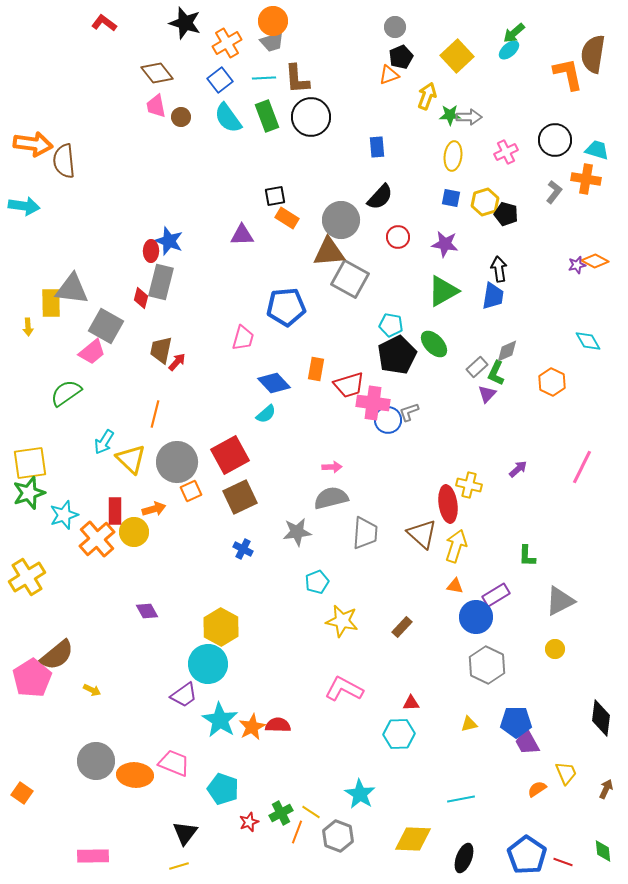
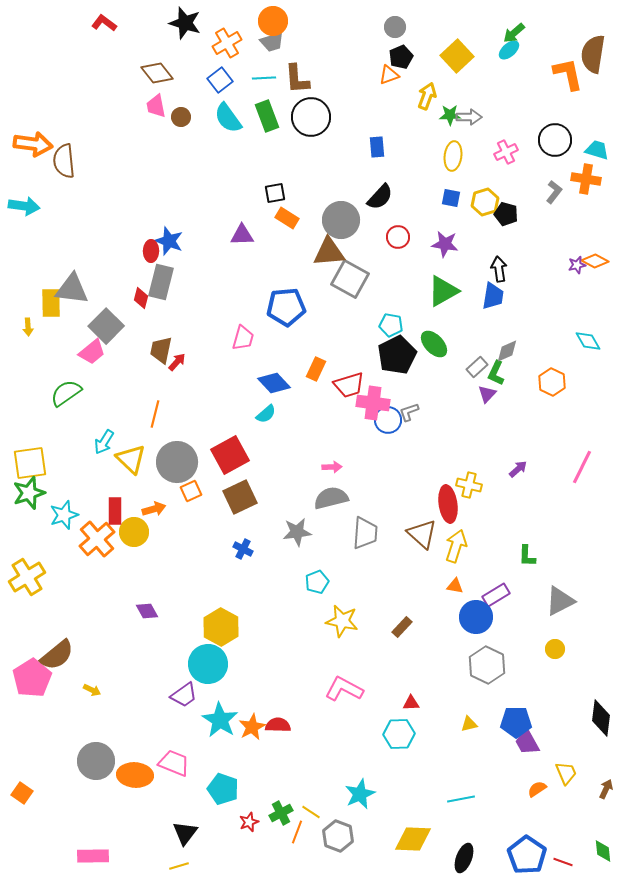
black square at (275, 196): moved 3 px up
gray square at (106, 326): rotated 16 degrees clockwise
orange rectangle at (316, 369): rotated 15 degrees clockwise
cyan star at (360, 794): rotated 16 degrees clockwise
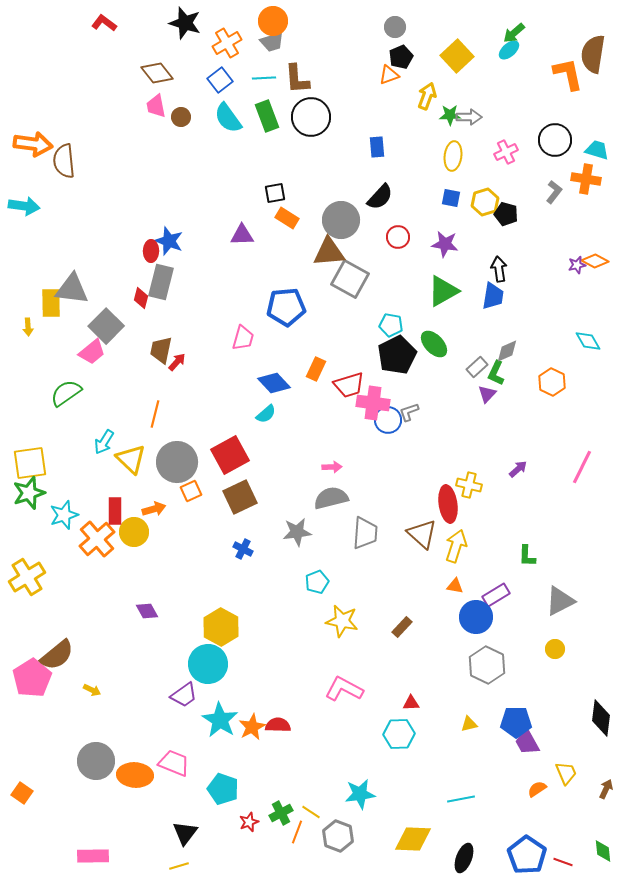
cyan star at (360, 794): rotated 16 degrees clockwise
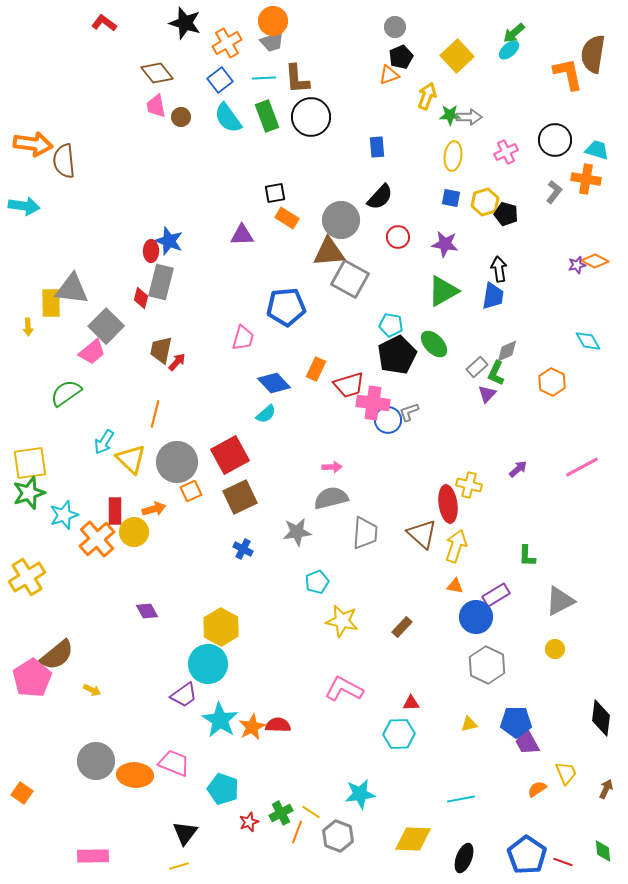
pink line at (582, 467): rotated 36 degrees clockwise
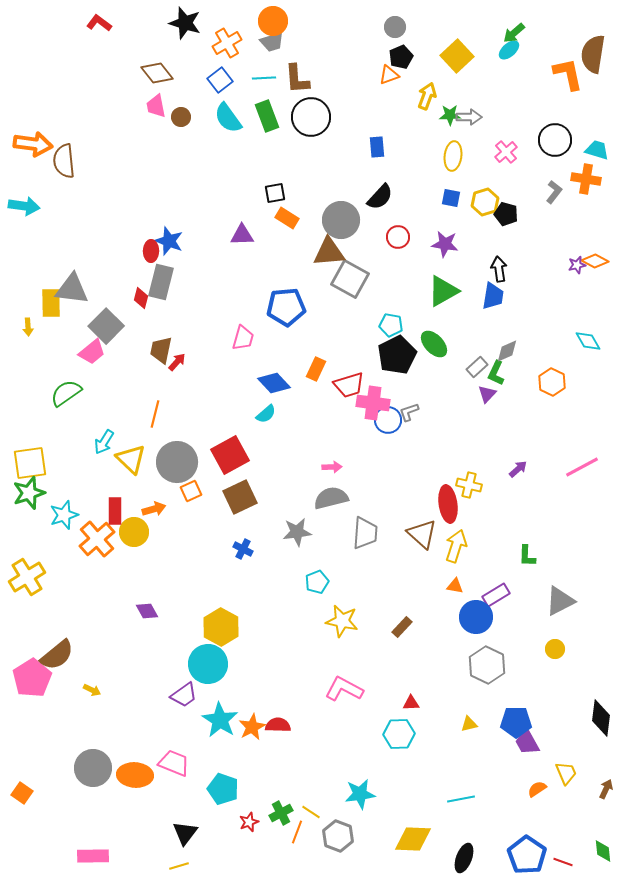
red L-shape at (104, 23): moved 5 px left
pink cross at (506, 152): rotated 15 degrees counterclockwise
gray circle at (96, 761): moved 3 px left, 7 px down
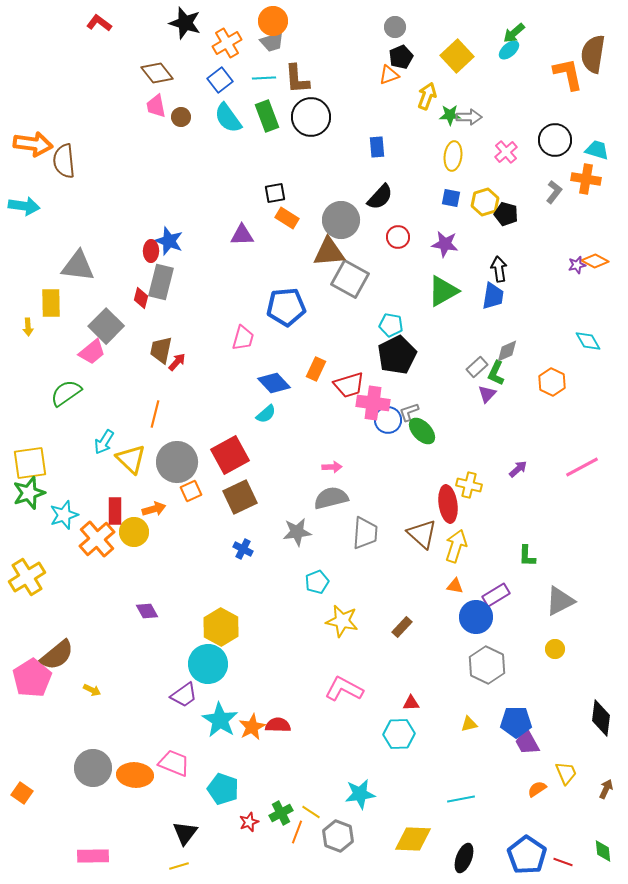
gray triangle at (72, 289): moved 6 px right, 23 px up
green ellipse at (434, 344): moved 12 px left, 87 px down
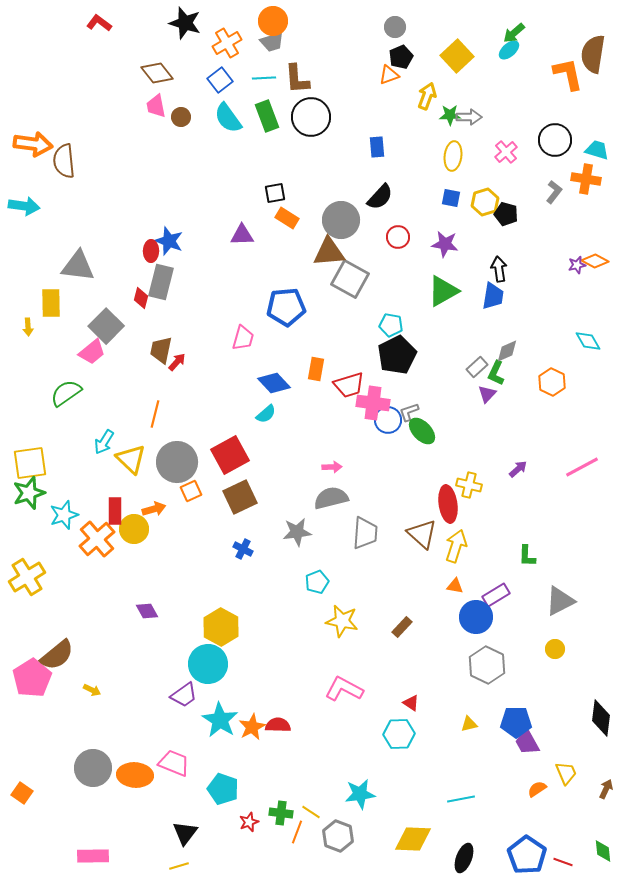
orange rectangle at (316, 369): rotated 15 degrees counterclockwise
yellow circle at (134, 532): moved 3 px up
red triangle at (411, 703): rotated 36 degrees clockwise
green cross at (281, 813): rotated 35 degrees clockwise
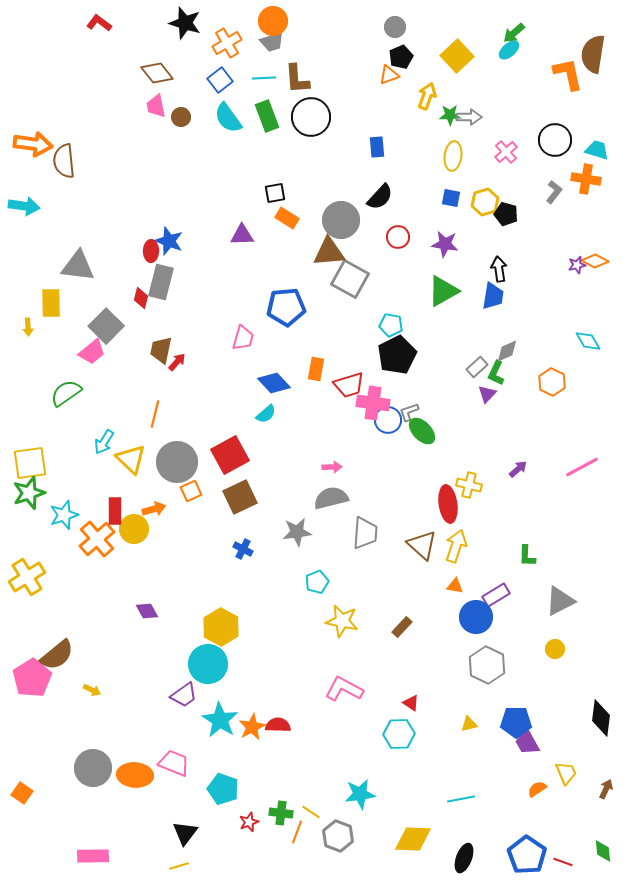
brown triangle at (422, 534): moved 11 px down
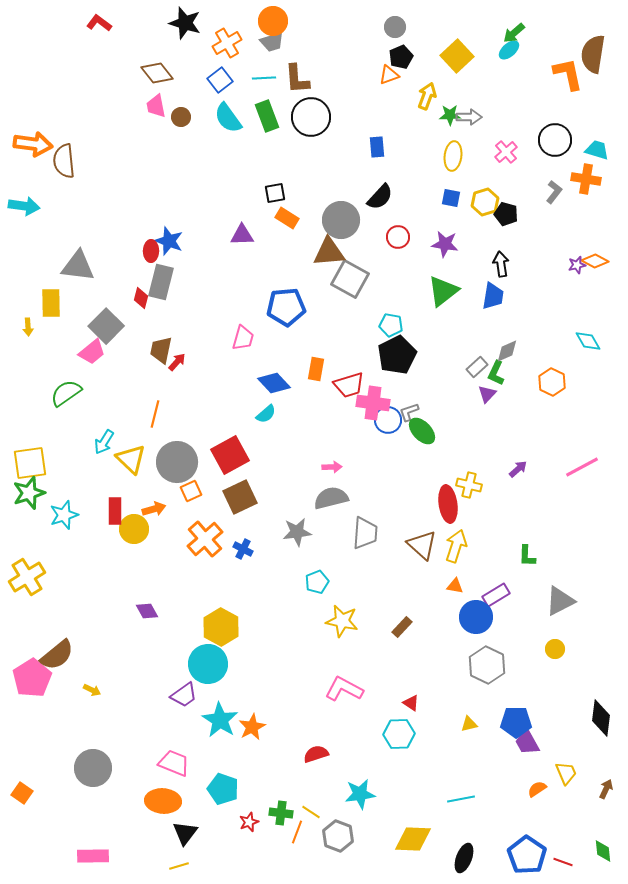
black arrow at (499, 269): moved 2 px right, 5 px up
green triangle at (443, 291): rotated 8 degrees counterclockwise
orange cross at (97, 539): moved 108 px right
red semicircle at (278, 725): moved 38 px right, 29 px down; rotated 20 degrees counterclockwise
orange ellipse at (135, 775): moved 28 px right, 26 px down
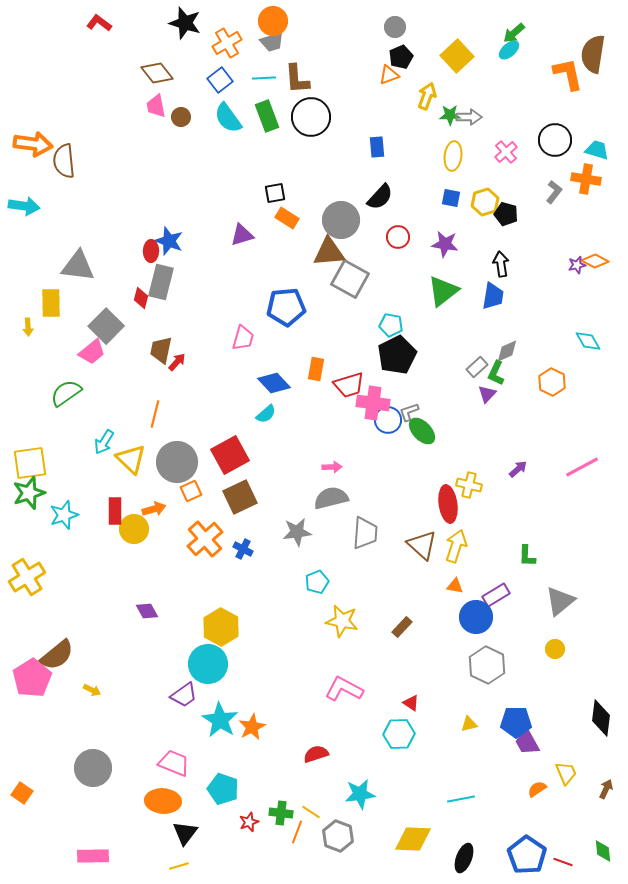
purple triangle at (242, 235): rotated 15 degrees counterclockwise
gray triangle at (560, 601): rotated 12 degrees counterclockwise
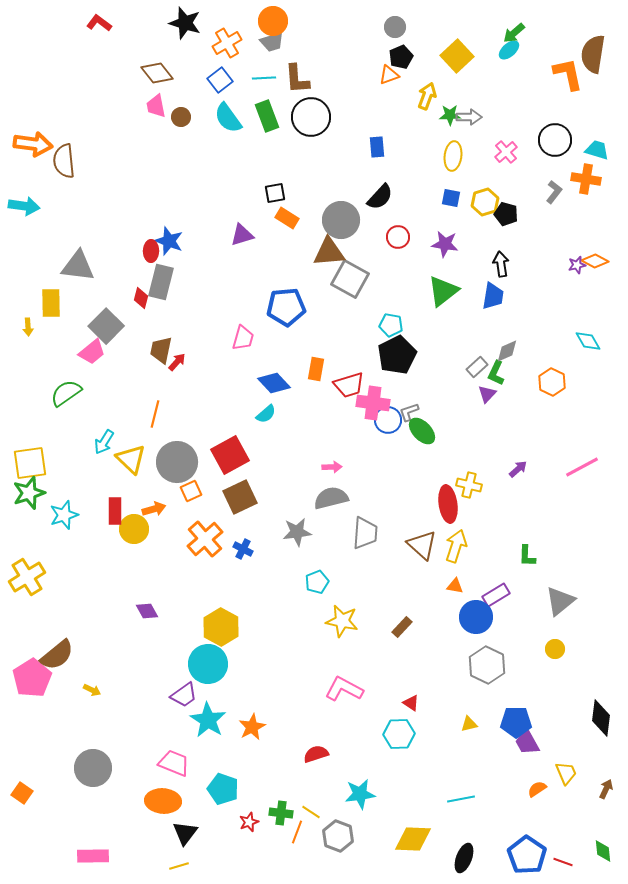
cyan star at (220, 720): moved 12 px left
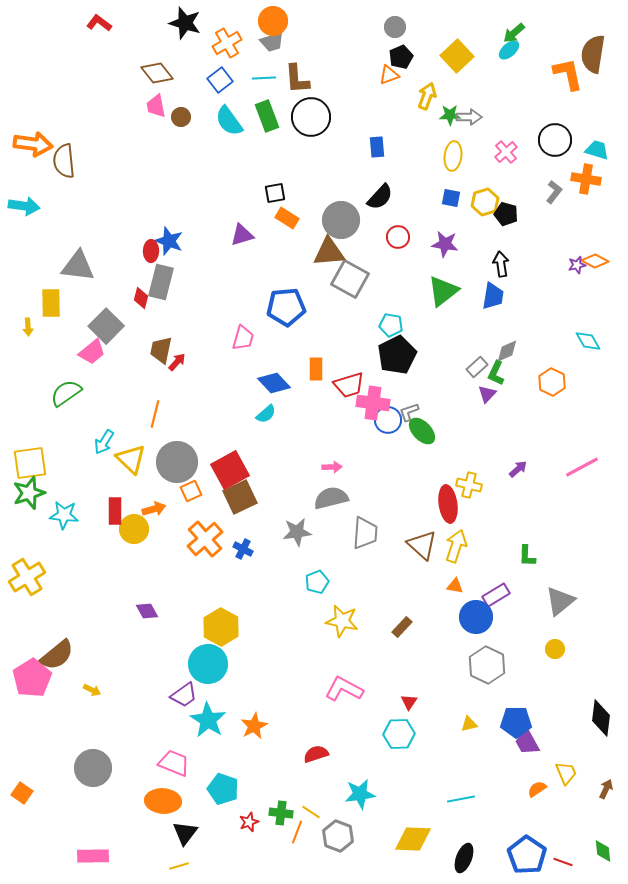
cyan semicircle at (228, 118): moved 1 px right, 3 px down
orange rectangle at (316, 369): rotated 10 degrees counterclockwise
red square at (230, 455): moved 15 px down
cyan star at (64, 515): rotated 24 degrees clockwise
red triangle at (411, 703): moved 2 px left, 1 px up; rotated 30 degrees clockwise
orange star at (252, 727): moved 2 px right, 1 px up
